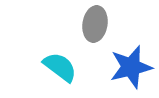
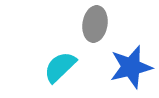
cyan semicircle: rotated 81 degrees counterclockwise
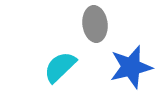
gray ellipse: rotated 16 degrees counterclockwise
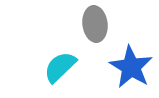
blue star: rotated 27 degrees counterclockwise
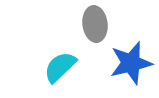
blue star: moved 4 px up; rotated 27 degrees clockwise
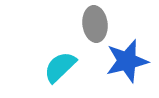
blue star: moved 4 px left, 2 px up
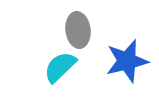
gray ellipse: moved 17 px left, 6 px down
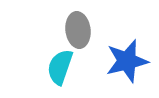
cyan semicircle: rotated 27 degrees counterclockwise
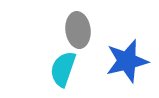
cyan semicircle: moved 3 px right, 2 px down
